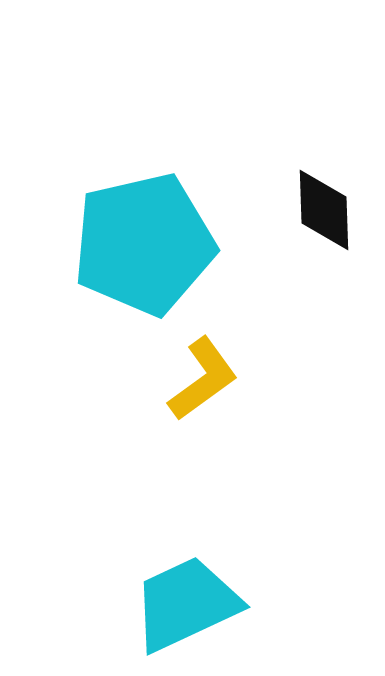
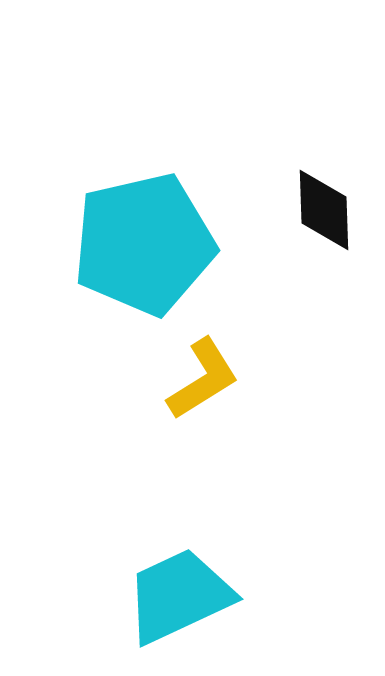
yellow L-shape: rotated 4 degrees clockwise
cyan trapezoid: moved 7 px left, 8 px up
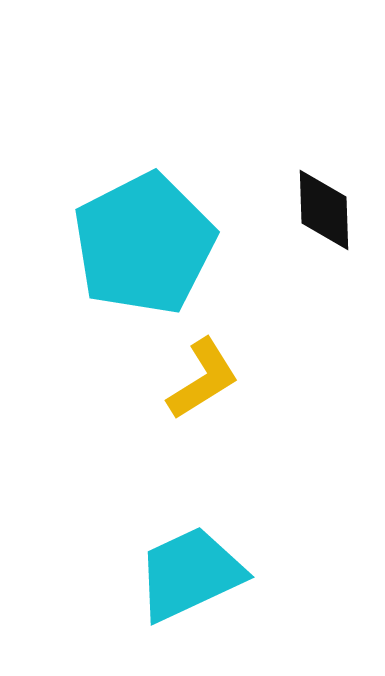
cyan pentagon: rotated 14 degrees counterclockwise
cyan trapezoid: moved 11 px right, 22 px up
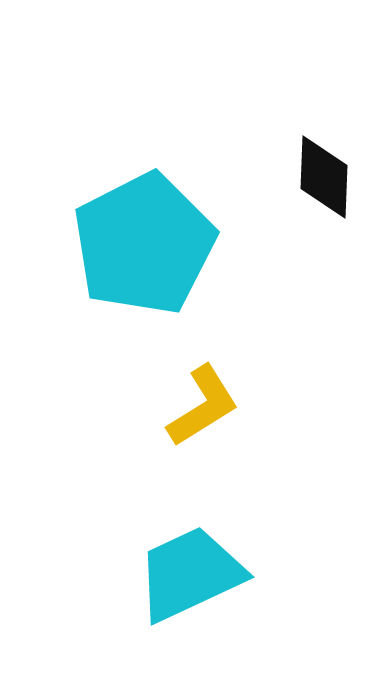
black diamond: moved 33 px up; rotated 4 degrees clockwise
yellow L-shape: moved 27 px down
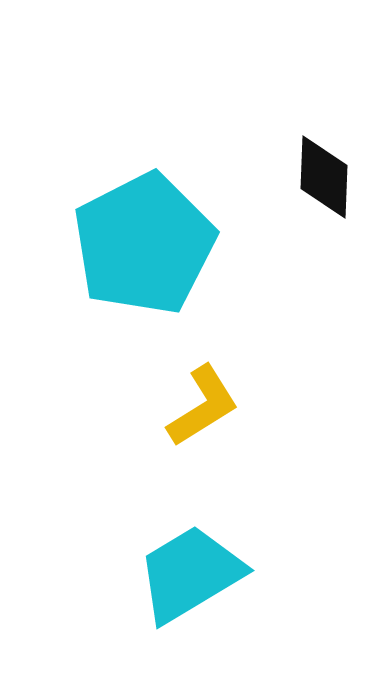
cyan trapezoid: rotated 6 degrees counterclockwise
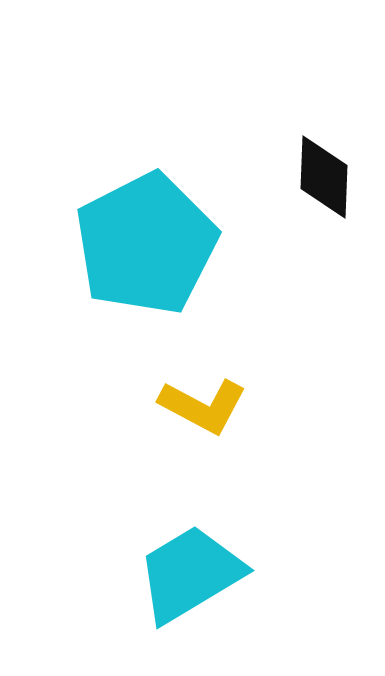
cyan pentagon: moved 2 px right
yellow L-shape: rotated 60 degrees clockwise
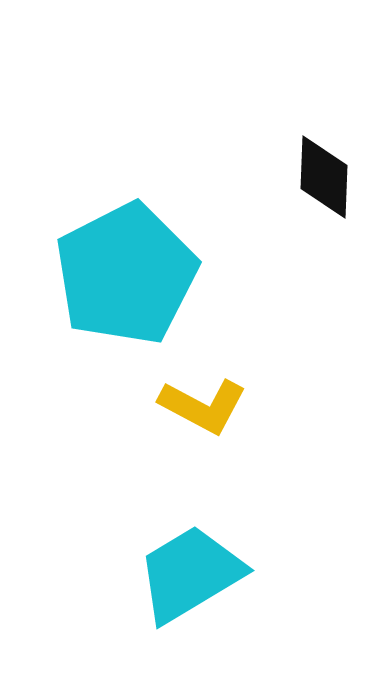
cyan pentagon: moved 20 px left, 30 px down
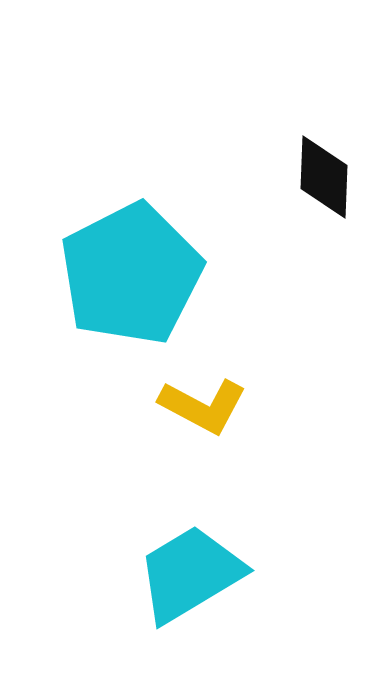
cyan pentagon: moved 5 px right
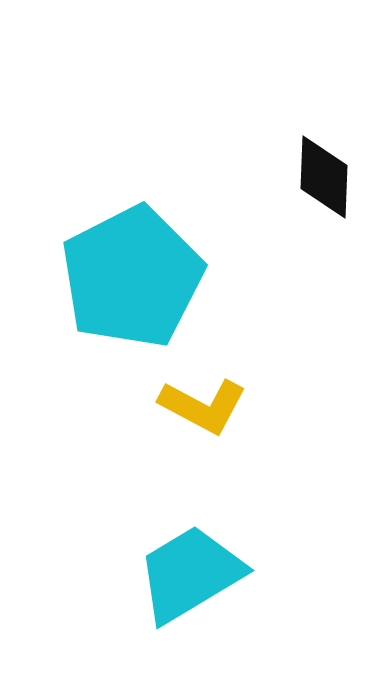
cyan pentagon: moved 1 px right, 3 px down
